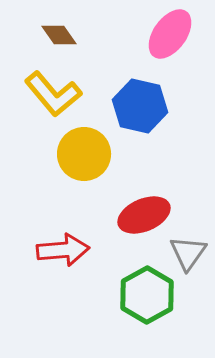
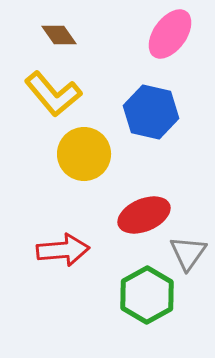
blue hexagon: moved 11 px right, 6 px down
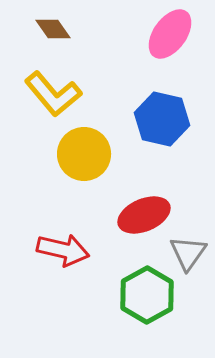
brown diamond: moved 6 px left, 6 px up
blue hexagon: moved 11 px right, 7 px down
red arrow: rotated 18 degrees clockwise
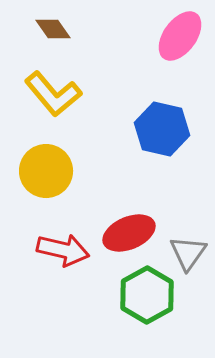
pink ellipse: moved 10 px right, 2 px down
blue hexagon: moved 10 px down
yellow circle: moved 38 px left, 17 px down
red ellipse: moved 15 px left, 18 px down
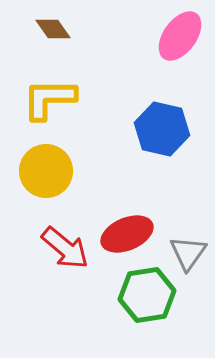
yellow L-shape: moved 4 px left, 5 px down; rotated 130 degrees clockwise
red ellipse: moved 2 px left, 1 px down
red arrow: moved 2 px right, 2 px up; rotated 27 degrees clockwise
green hexagon: rotated 20 degrees clockwise
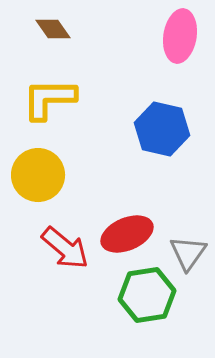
pink ellipse: rotated 27 degrees counterclockwise
yellow circle: moved 8 px left, 4 px down
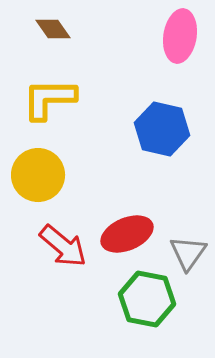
red arrow: moved 2 px left, 2 px up
green hexagon: moved 4 px down; rotated 20 degrees clockwise
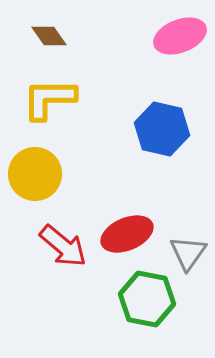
brown diamond: moved 4 px left, 7 px down
pink ellipse: rotated 60 degrees clockwise
yellow circle: moved 3 px left, 1 px up
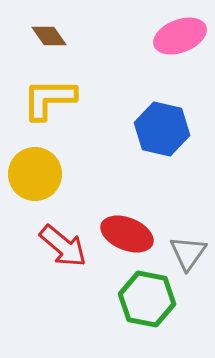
red ellipse: rotated 45 degrees clockwise
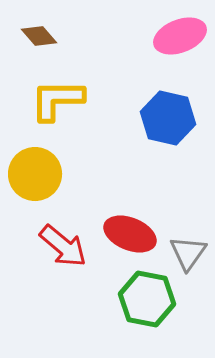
brown diamond: moved 10 px left; rotated 6 degrees counterclockwise
yellow L-shape: moved 8 px right, 1 px down
blue hexagon: moved 6 px right, 11 px up
red ellipse: moved 3 px right
